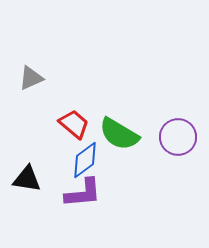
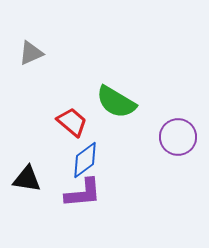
gray triangle: moved 25 px up
red trapezoid: moved 2 px left, 2 px up
green semicircle: moved 3 px left, 32 px up
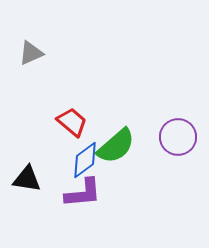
green semicircle: moved 44 px down; rotated 72 degrees counterclockwise
